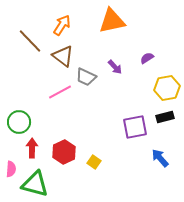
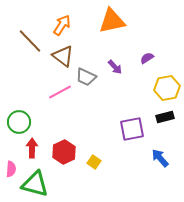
purple square: moved 3 px left, 2 px down
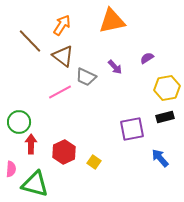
red arrow: moved 1 px left, 4 px up
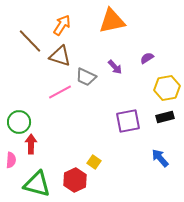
brown triangle: moved 3 px left; rotated 20 degrees counterclockwise
purple square: moved 4 px left, 8 px up
red hexagon: moved 11 px right, 28 px down
pink semicircle: moved 9 px up
green triangle: moved 2 px right
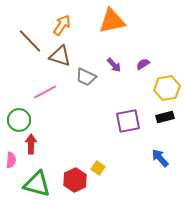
purple semicircle: moved 4 px left, 6 px down
purple arrow: moved 1 px left, 2 px up
pink line: moved 15 px left
green circle: moved 2 px up
yellow square: moved 4 px right, 6 px down
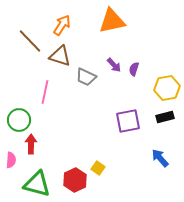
purple semicircle: moved 9 px left, 5 px down; rotated 40 degrees counterclockwise
pink line: rotated 50 degrees counterclockwise
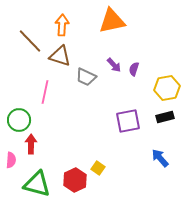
orange arrow: rotated 30 degrees counterclockwise
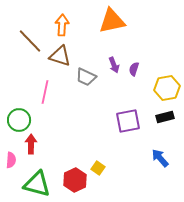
purple arrow: rotated 21 degrees clockwise
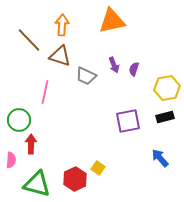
brown line: moved 1 px left, 1 px up
gray trapezoid: moved 1 px up
red hexagon: moved 1 px up
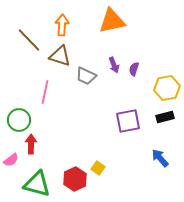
pink semicircle: rotated 49 degrees clockwise
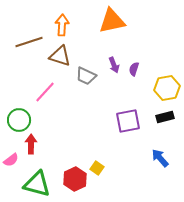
brown line: moved 2 px down; rotated 64 degrees counterclockwise
pink line: rotated 30 degrees clockwise
yellow square: moved 1 px left
